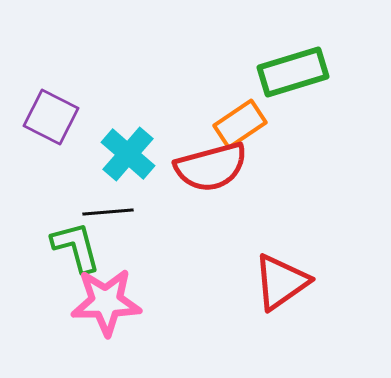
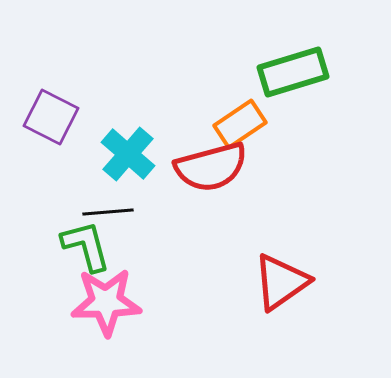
green L-shape: moved 10 px right, 1 px up
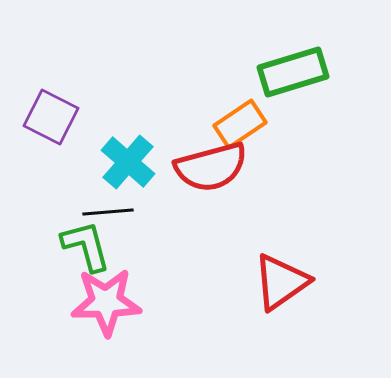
cyan cross: moved 8 px down
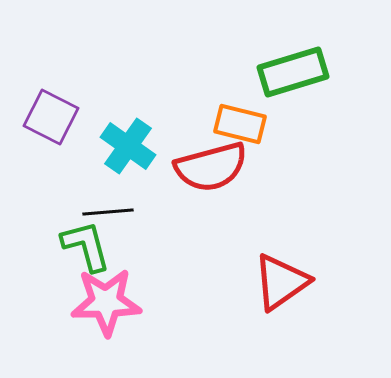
orange rectangle: rotated 48 degrees clockwise
cyan cross: moved 16 px up; rotated 6 degrees counterclockwise
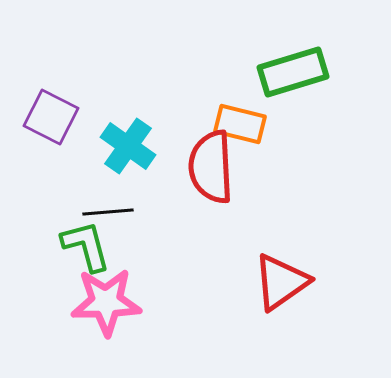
red semicircle: rotated 102 degrees clockwise
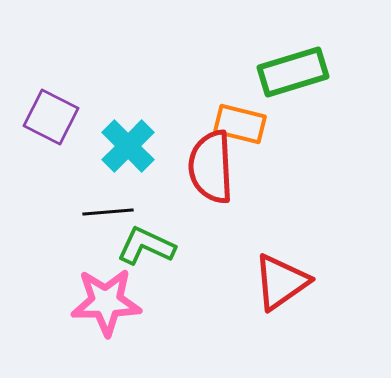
cyan cross: rotated 10 degrees clockwise
green L-shape: moved 60 px right; rotated 50 degrees counterclockwise
